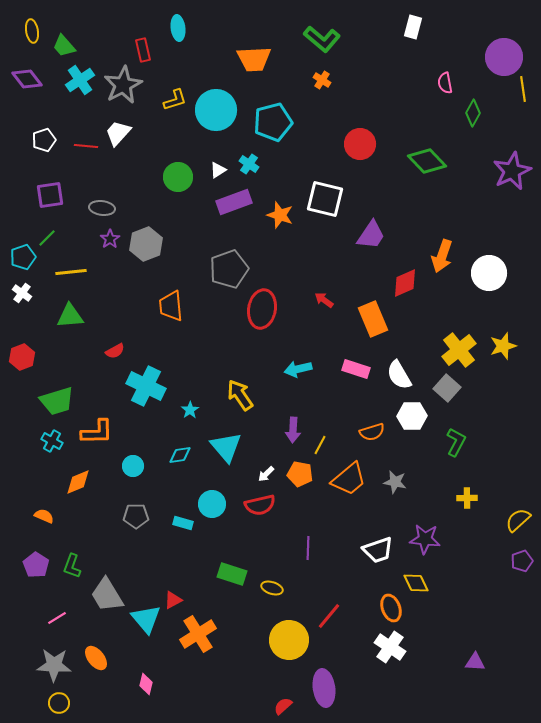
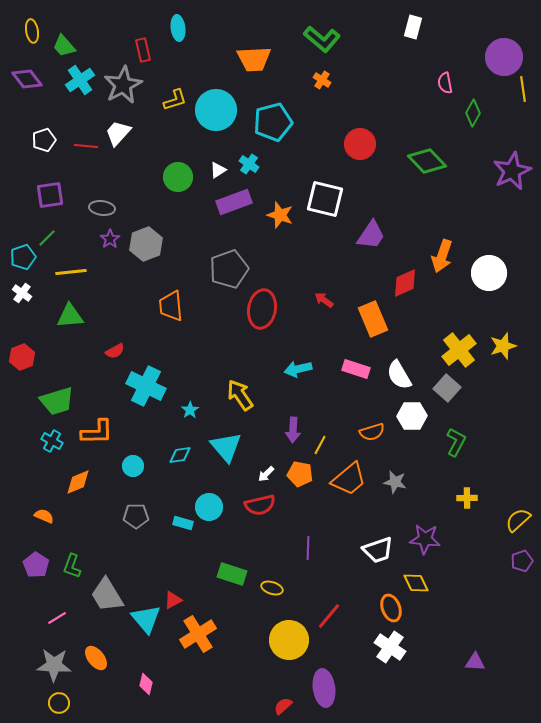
cyan circle at (212, 504): moved 3 px left, 3 px down
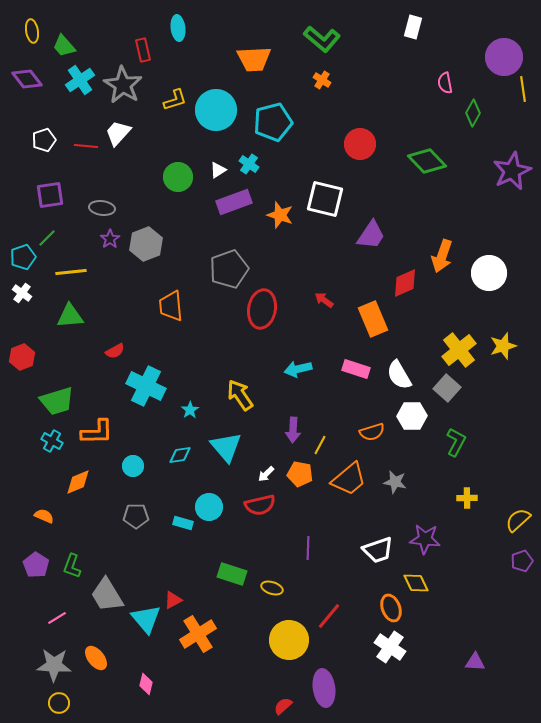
gray star at (123, 85): rotated 12 degrees counterclockwise
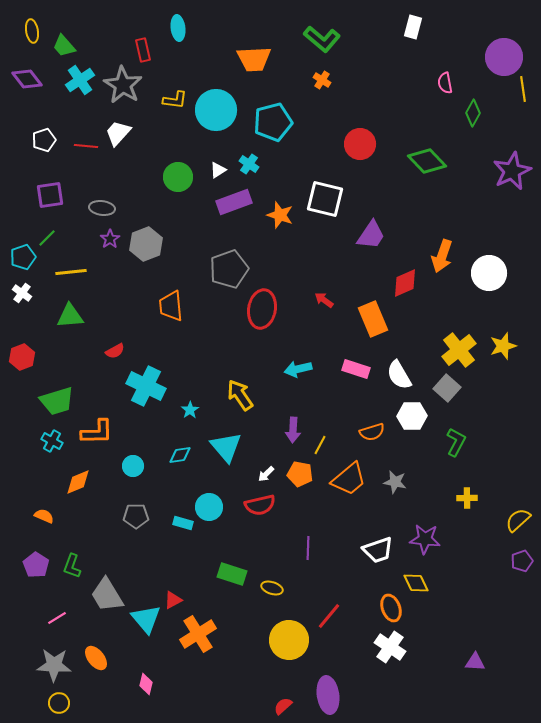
yellow L-shape at (175, 100): rotated 25 degrees clockwise
purple ellipse at (324, 688): moved 4 px right, 7 px down
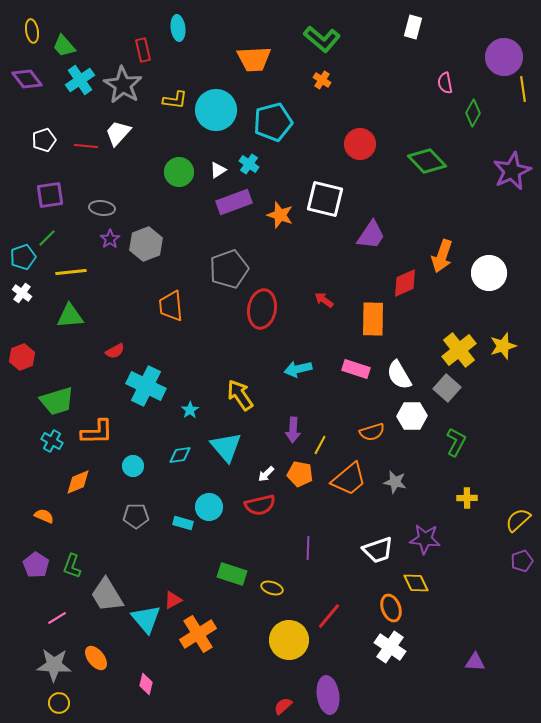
green circle at (178, 177): moved 1 px right, 5 px up
orange rectangle at (373, 319): rotated 24 degrees clockwise
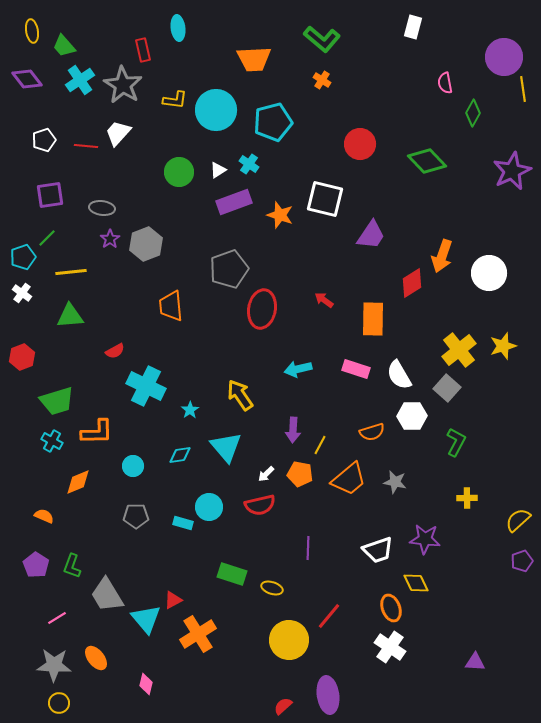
red diamond at (405, 283): moved 7 px right; rotated 8 degrees counterclockwise
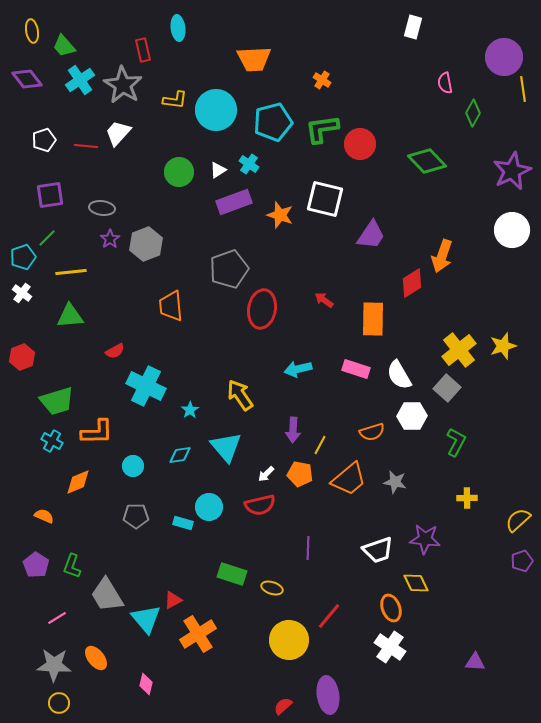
green L-shape at (322, 39): moved 90 px down; rotated 132 degrees clockwise
white circle at (489, 273): moved 23 px right, 43 px up
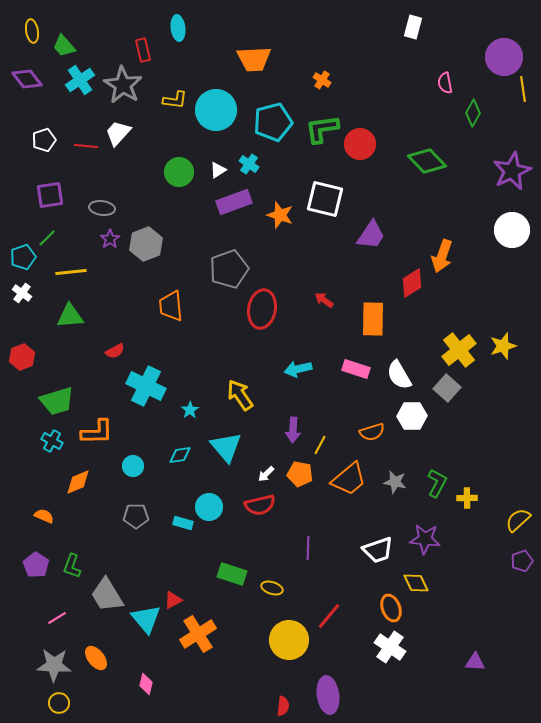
green L-shape at (456, 442): moved 19 px left, 41 px down
red semicircle at (283, 706): rotated 138 degrees clockwise
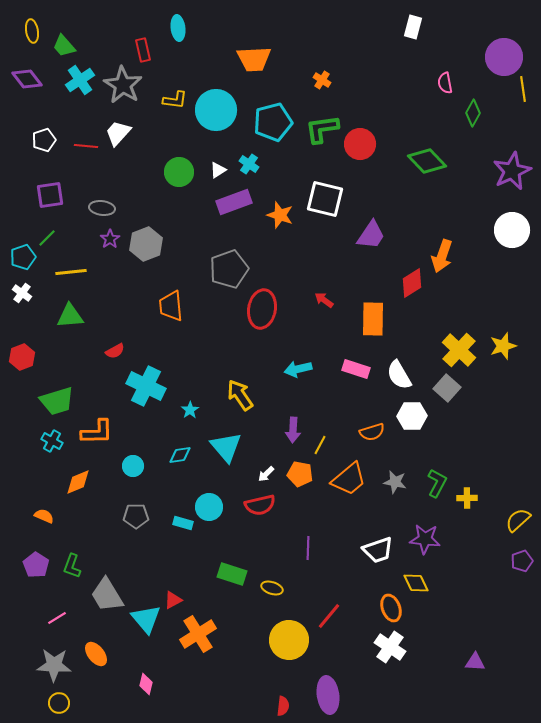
yellow cross at (459, 350): rotated 8 degrees counterclockwise
orange ellipse at (96, 658): moved 4 px up
